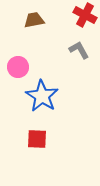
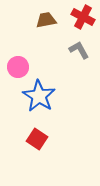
red cross: moved 2 px left, 2 px down
brown trapezoid: moved 12 px right
blue star: moved 3 px left
red square: rotated 30 degrees clockwise
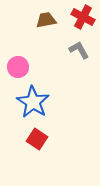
blue star: moved 6 px left, 6 px down
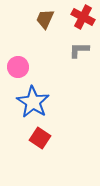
brown trapezoid: moved 1 px left, 1 px up; rotated 55 degrees counterclockwise
gray L-shape: rotated 60 degrees counterclockwise
red square: moved 3 px right, 1 px up
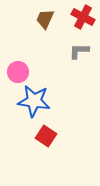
gray L-shape: moved 1 px down
pink circle: moved 5 px down
blue star: moved 1 px right, 1 px up; rotated 24 degrees counterclockwise
red square: moved 6 px right, 2 px up
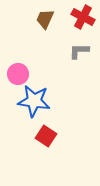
pink circle: moved 2 px down
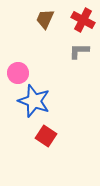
red cross: moved 3 px down
pink circle: moved 1 px up
blue star: rotated 12 degrees clockwise
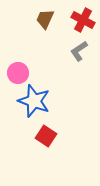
gray L-shape: rotated 35 degrees counterclockwise
